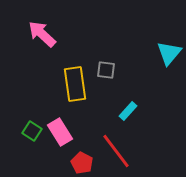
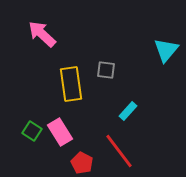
cyan triangle: moved 3 px left, 3 px up
yellow rectangle: moved 4 px left
red line: moved 3 px right
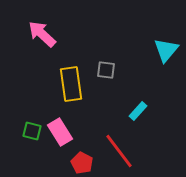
cyan rectangle: moved 10 px right
green square: rotated 18 degrees counterclockwise
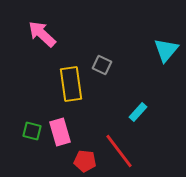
gray square: moved 4 px left, 5 px up; rotated 18 degrees clockwise
cyan rectangle: moved 1 px down
pink rectangle: rotated 16 degrees clockwise
red pentagon: moved 3 px right, 2 px up; rotated 20 degrees counterclockwise
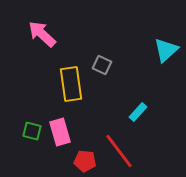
cyan triangle: rotated 8 degrees clockwise
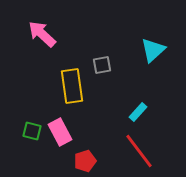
cyan triangle: moved 13 px left
gray square: rotated 36 degrees counterclockwise
yellow rectangle: moved 1 px right, 2 px down
pink rectangle: rotated 12 degrees counterclockwise
red line: moved 20 px right
red pentagon: rotated 25 degrees counterclockwise
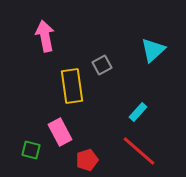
pink arrow: moved 3 px right, 2 px down; rotated 36 degrees clockwise
gray square: rotated 18 degrees counterclockwise
green square: moved 1 px left, 19 px down
red line: rotated 12 degrees counterclockwise
red pentagon: moved 2 px right, 1 px up
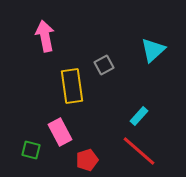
gray square: moved 2 px right
cyan rectangle: moved 1 px right, 4 px down
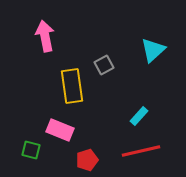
pink rectangle: moved 2 px up; rotated 40 degrees counterclockwise
red line: moved 2 px right; rotated 54 degrees counterclockwise
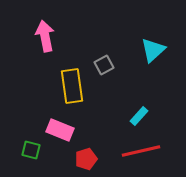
red pentagon: moved 1 px left, 1 px up
